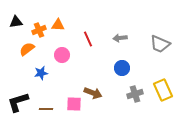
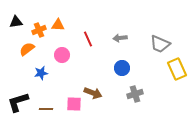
yellow rectangle: moved 14 px right, 21 px up
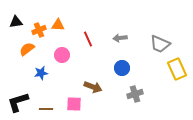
brown arrow: moved 6 px up
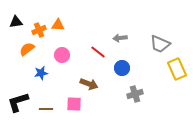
red line: moved 10 px right, 13 px down; rotated 28 degrees counterclockwise
brown arrow: moved 4 px left, 3 px up
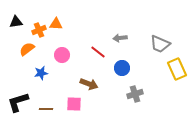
orange triangle: moved 2 px left, 1 px up
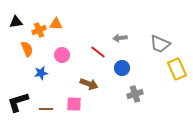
orange semicircle: rotated 105 degrees clockwise
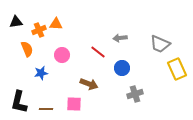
black L-shape: moved 1 px right; rotated 60 degrees counterclockwise
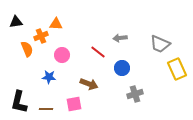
orange cross: moved 2 px right, 6 px down
blue star: moved 8 px right, 4 px down; rotated 16 degrees clockwise
pink square: rotated 14 degrees counterclockwise
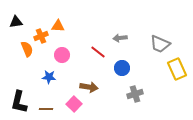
orange triangle: moved 2 px right, 2 px down
brown arrow: moved 3 px down; rotated 12 degrees counterclockwise
pink square: rotated 35 degrees counterclockwise
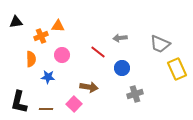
orange semicircle: moved 4 px right, 10 px down; rotated 21 degrees clockwise
blue star: moved 1 px left
